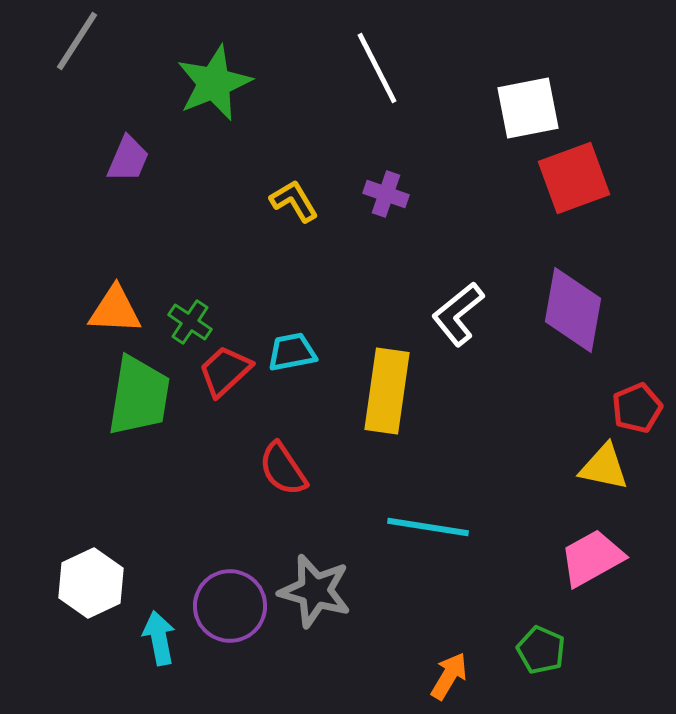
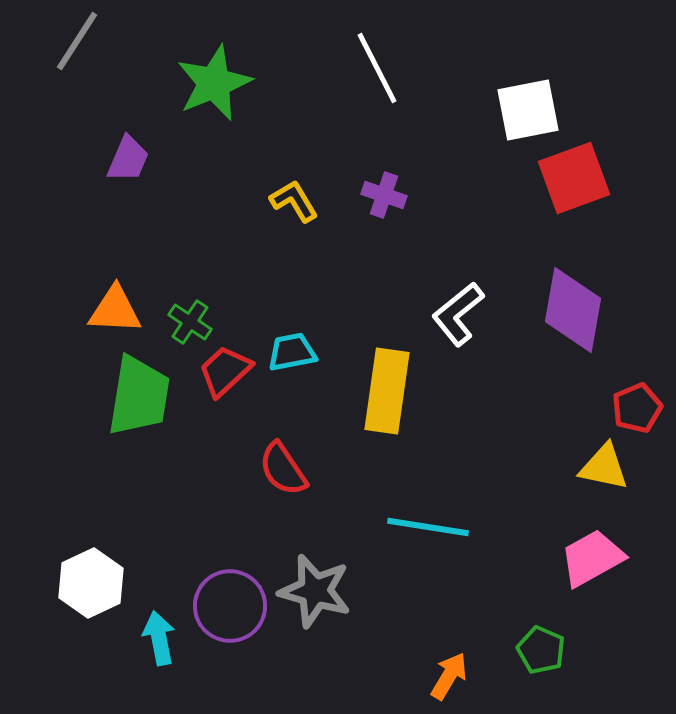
white square: moved 2 px down
purple cross: moved 2 px left, 1 px down
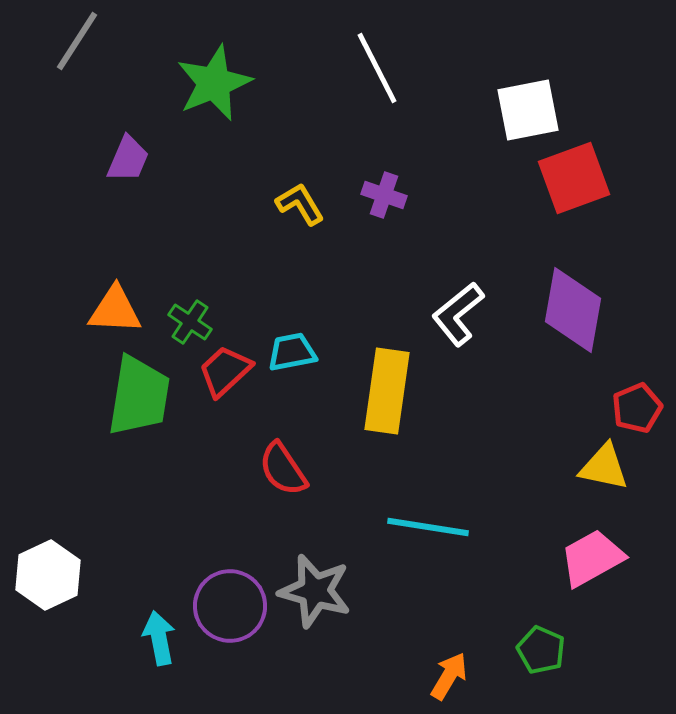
yellow L-shape: moved 6 px right, 3 px down
white hexagon: moved 43 px left, 8 px up
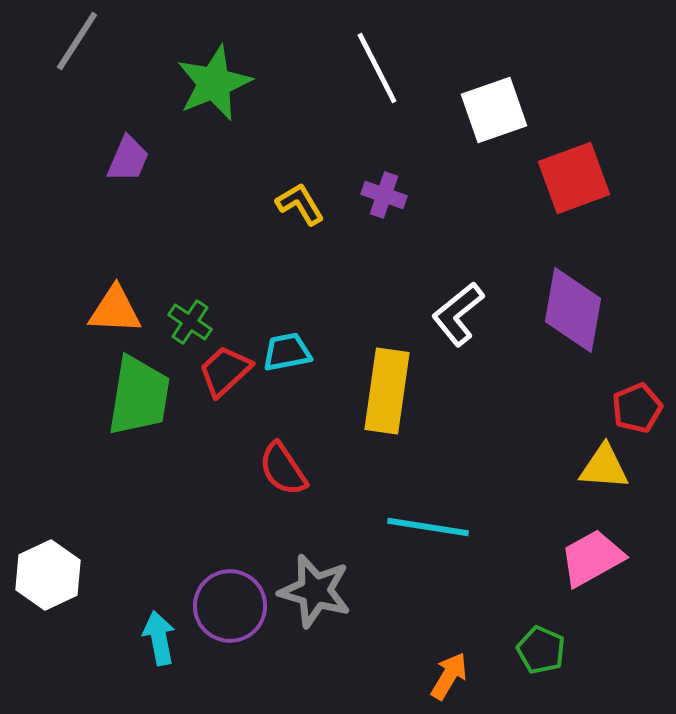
white square: moved 34 px left; rotated 8 degrees counterclockwise
cyan trapezoid: moved 5 px left
yellow triangle: rotated 8 degrees counterclockwise
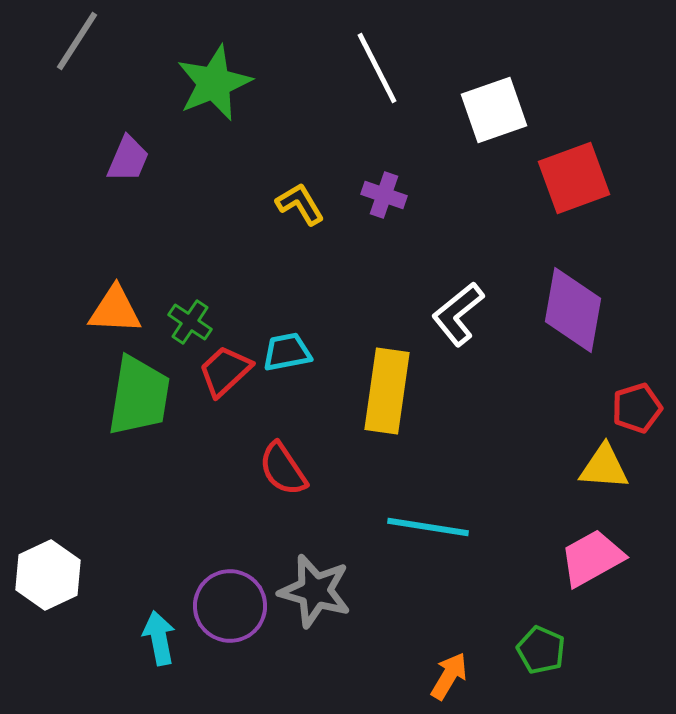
red pentagon: rotated 6 degrees clockwise
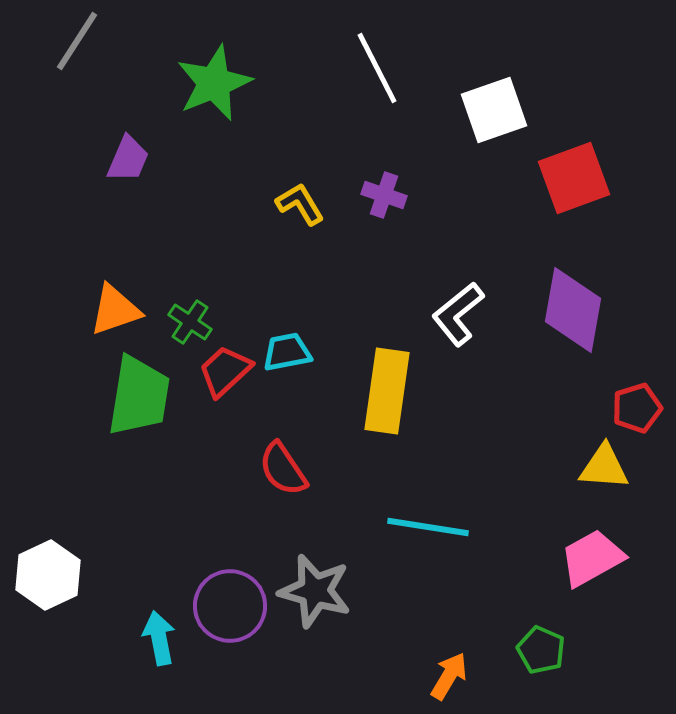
orange triangle: rotated 22 degrees counterclockwise
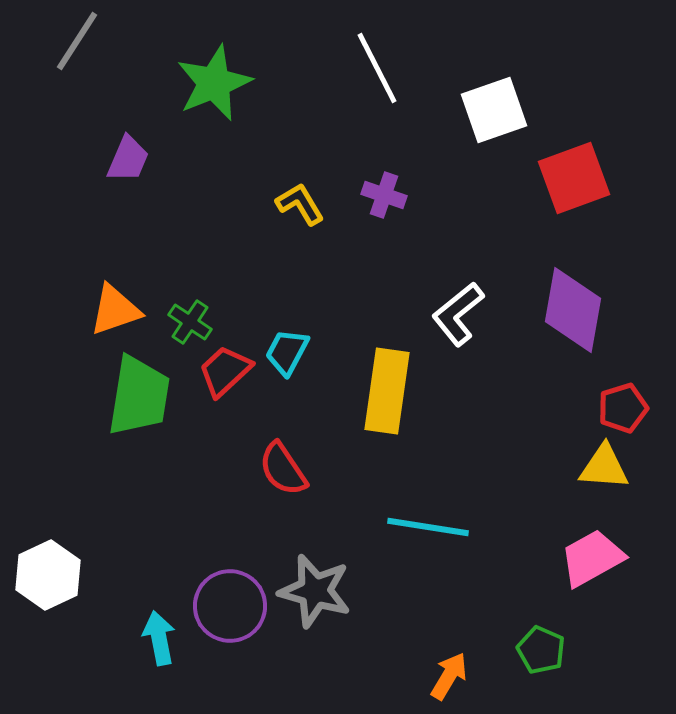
cyan trapezoid: rotated 51 degrees counterclockwise
red pentagon: moved 14 px left
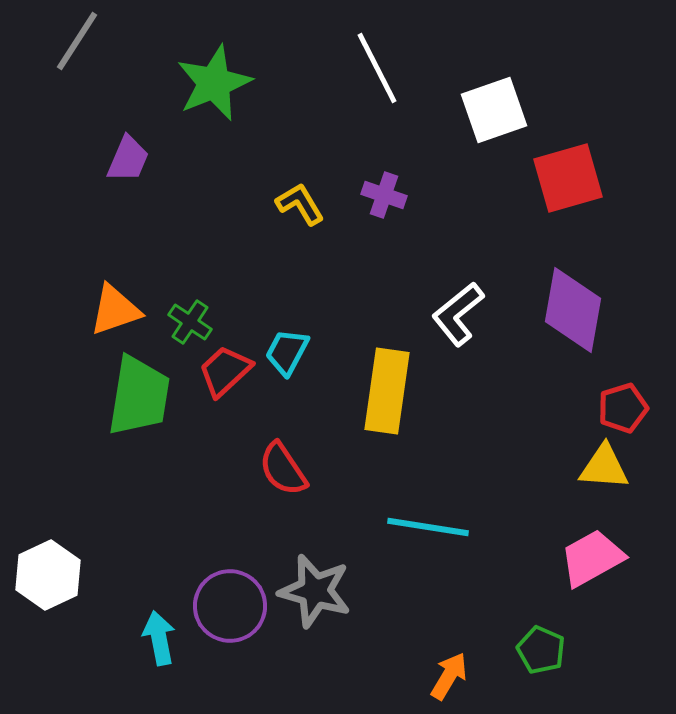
red square: moved 6 px left; rotated 4 degrees clockwise
